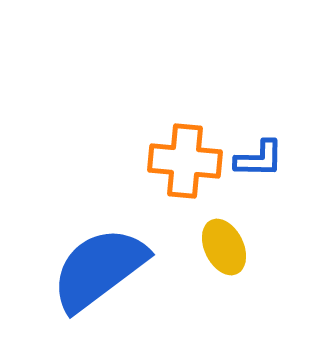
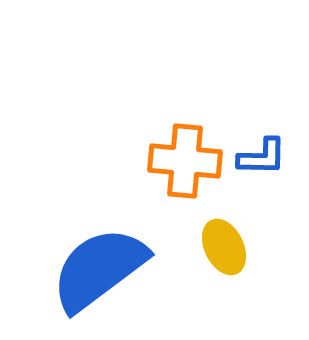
blue L-shape: moved 3 px right, 2 px up
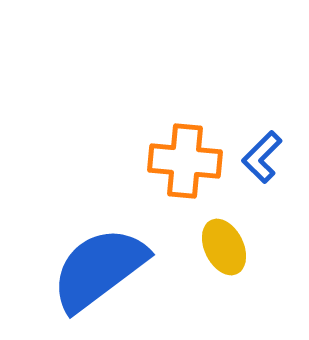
blue L-shape: rotated 134 degrees clockwise
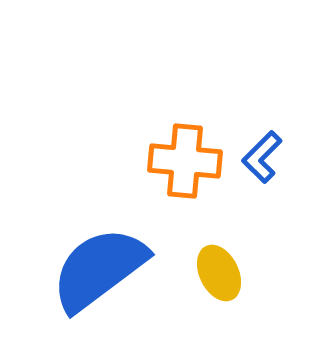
yellow ellipse: moved 5 px left, 26 px down
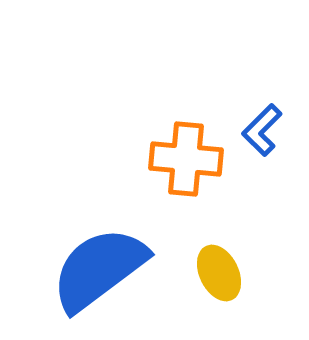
blue L-shape: moved 27 px up
orange cross: moved 1 px right, 2 px up
